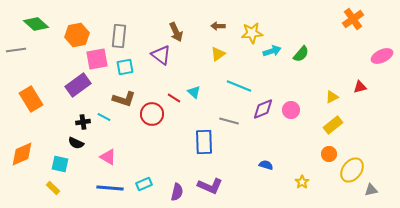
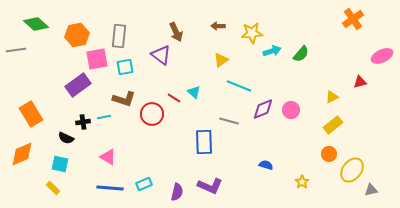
yellow triangle at (218, 54): moved 3 px right, 6 px down
red triangle at (360, 87): moved 5 px up
orange rectangle at (31, 99): moved 15 px down
cyan line at (104, 117): rotated 40 degrees counterclockwise
black semicircle at (76, 143): moved 10 px left, 5 px up
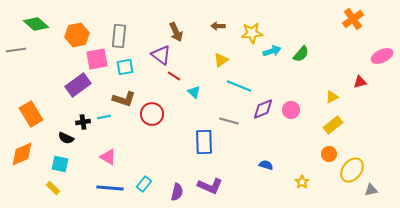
red line at (174, 98): moved 22 px up
cyan rectangle at (144, 184): rotated 28 degrees counterclockwise
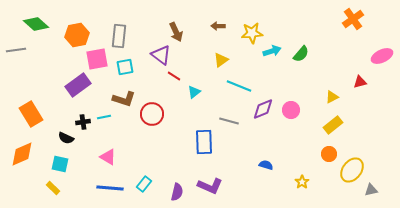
cyan triangle at (194, 92): rotated 40 degrees clockwise
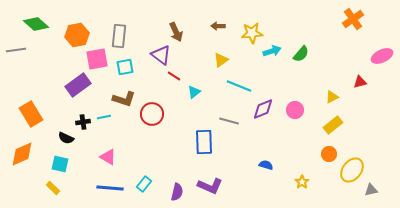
pink circle at (291, 110): moved 4 px right
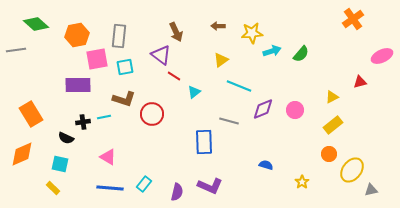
purple rectangle at (78, 85): rotated 35 degrees clockwise
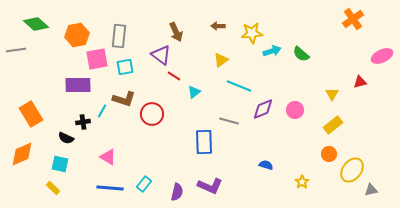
green semicircle at (301, 54): rotated 90 degrees clockwise
yellow triangle at (332, 97): moved 3 px up; rotated 32 degrees counterclockwise
cyan line at (104, 117): moved 2 px left, 6 px up; rotated 48 degrees counterclockwise
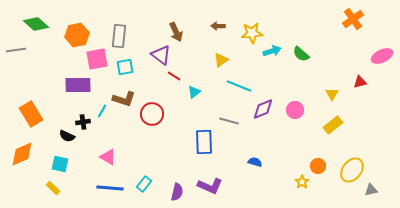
black semicircle at (66, 138): moved 1 px right, 2 px up
orange circle at (329, 154): moved 11 px left, 12 px down
blue semicircle at (266, 165): moved 11 px left, 3 px up
